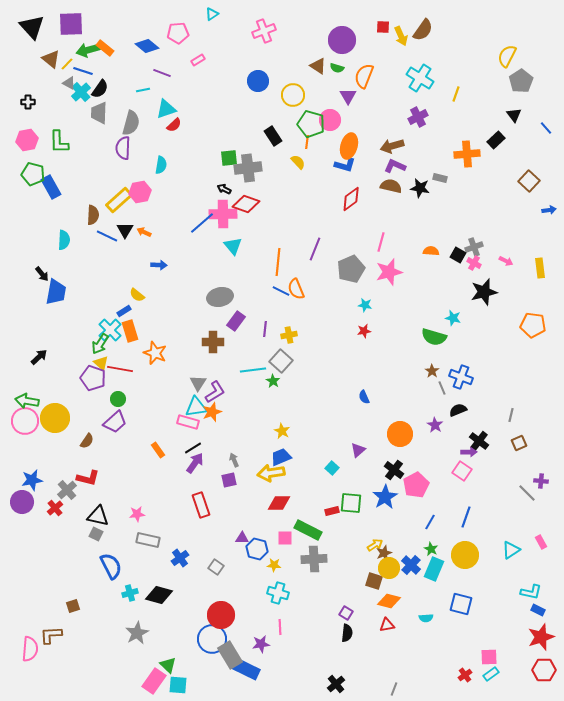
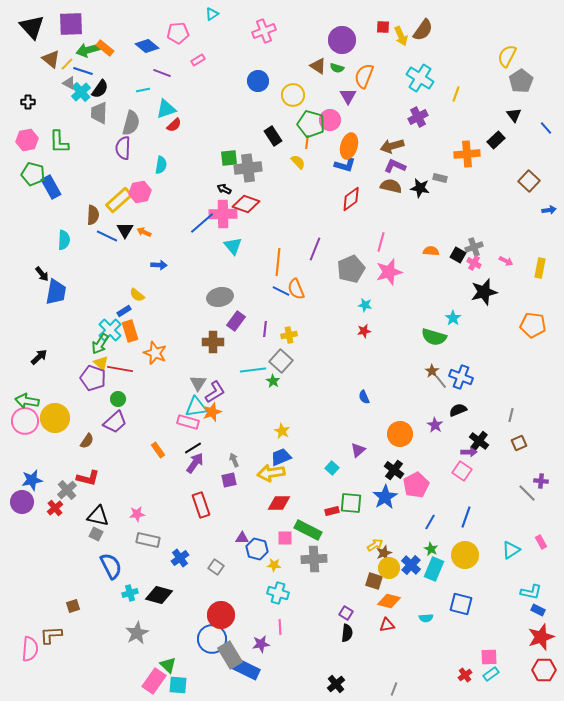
yellow rectangle at (540, 268): rotated 18 degrees clockwise
cyan star at (453, 318): rotated 21 degrees clockwise
gray line at (442, 388): moved 1 px left, 6 px up; rotated 16 degrees counterclockwise
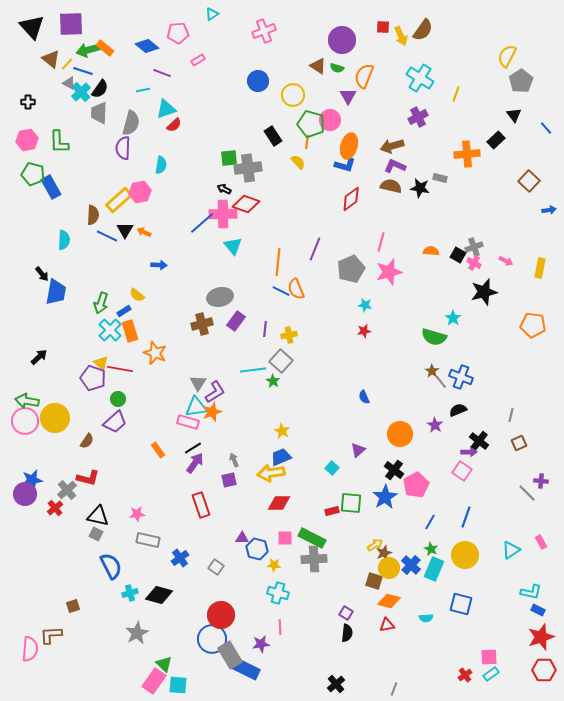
brown cross at (213, 342): moved 11 px left, 18 px up; rotated 15 degrees counterclockwise
green arrow at (100, 344): moved 1 px right, 41 px up; rotated 15 degrees counterclockwise
purple circle at (22, 502): moved 3 px right, 8 px up
green rectangle at (308, 530): moved 4 px right, 8 px down
green triangle at (168, 665): moved 4 px left, 1 px up
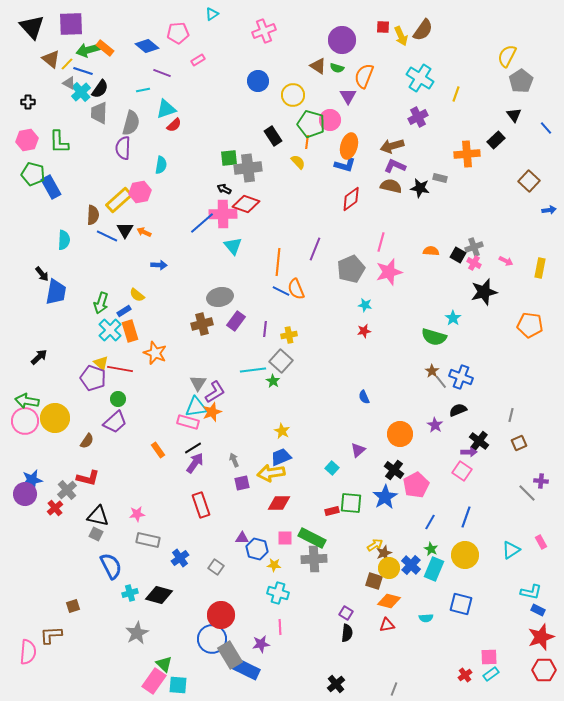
orange pentagon at (533, 325): moved 3 px left
purple square at (229, 480): moved 13 px right, 3 px down
pink semicircle at (30, 649): moved 2 px left, 3 px down
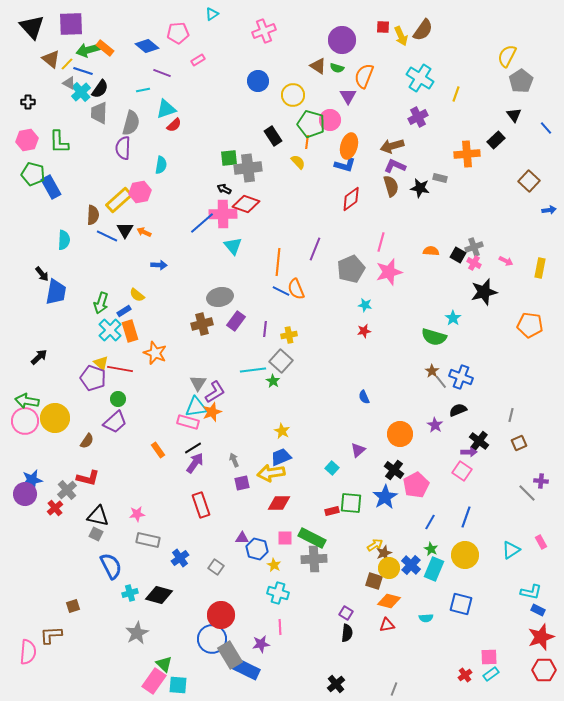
brown semicircle at (391, 186): rotated 60 degrees clockwise
yellow star at (274, 565): rotated 24 degrees clockwise
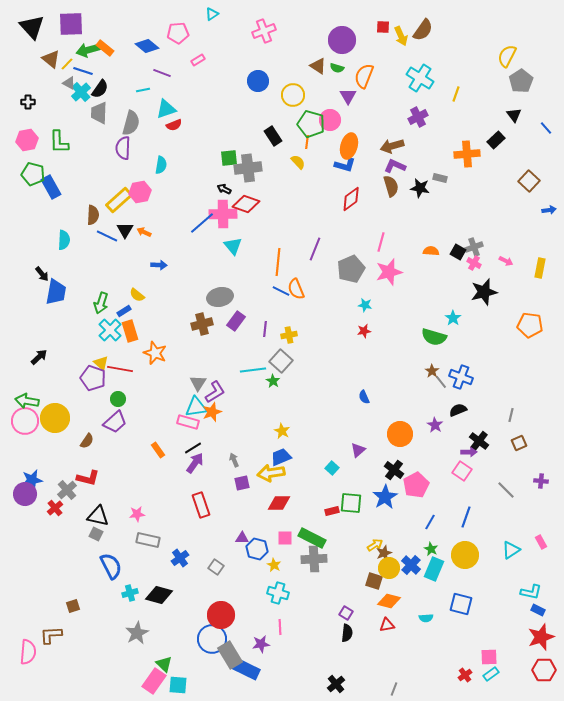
red semicircle at (174, 125): rotated 21 degrees clockwise
black square at (458, 255): moved 3 px up
gray line at (527, 493): moved 21 px left, 3 px up
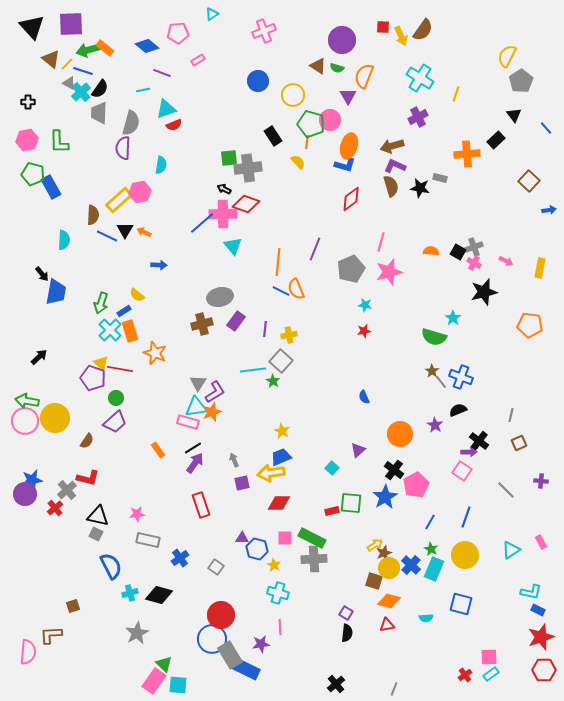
green circle at (118, 399): moved 2 px left, 1 px up
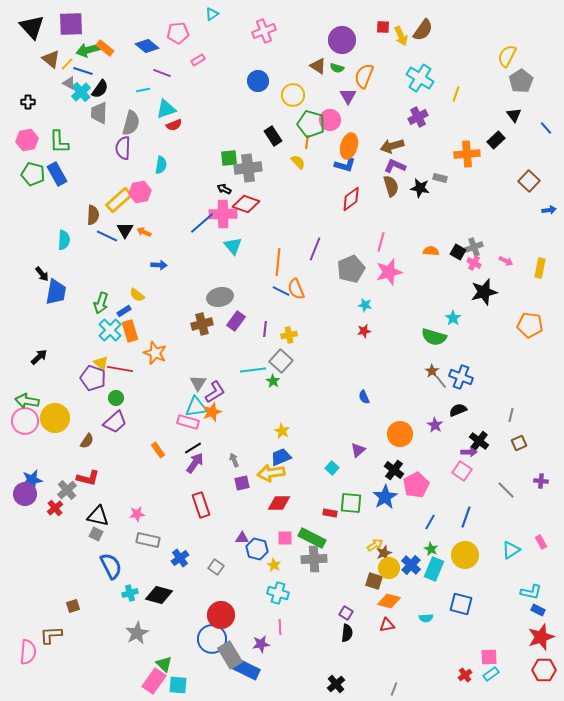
blue rectangle at (51, 187): moved 6 px right, 13 px up
red rectangle at (332, 511): moved 2 px left, 2 px down; rotated 24 degrees clockwise
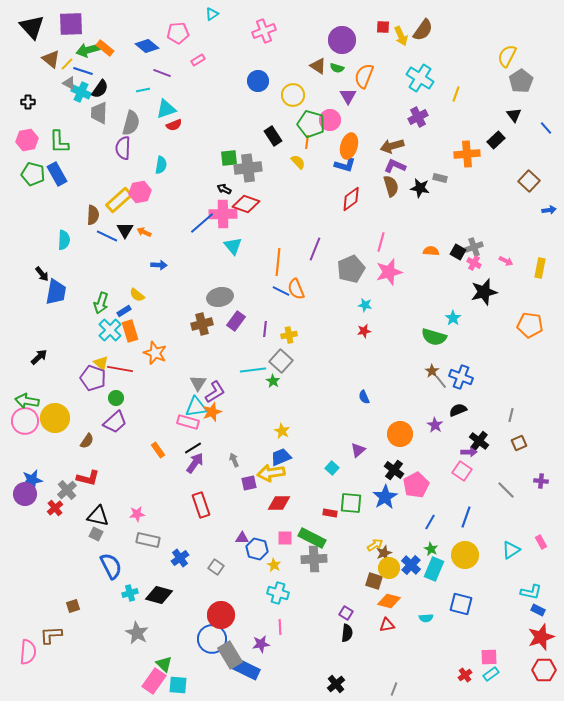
cyan cross at (81, 92): rotated 24 degrees counterclockwise
purple square at (242, 483): moved 7 px right
gray star at (137, 633): rotated 15 degrees counterclockwise
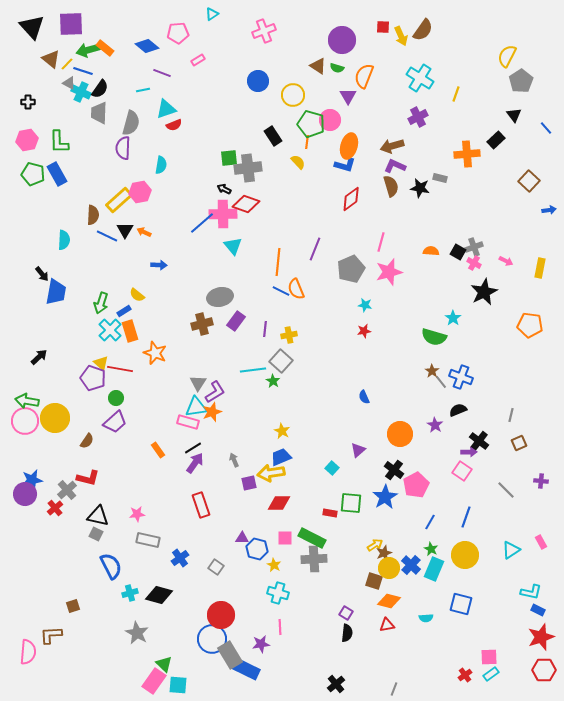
black star at (484, 292): rotated 12 degrees counterclockwise
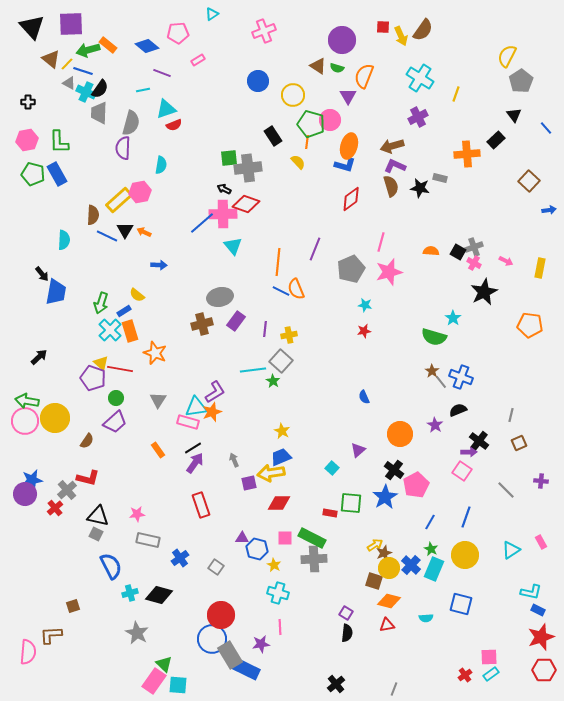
orange rectangle at (105, 48): moved 3 px right, 3 px up
cyan cross at (81, 92): moved 5 px right
gray triangle at (198, 383): moved 40 px left, 17 px down
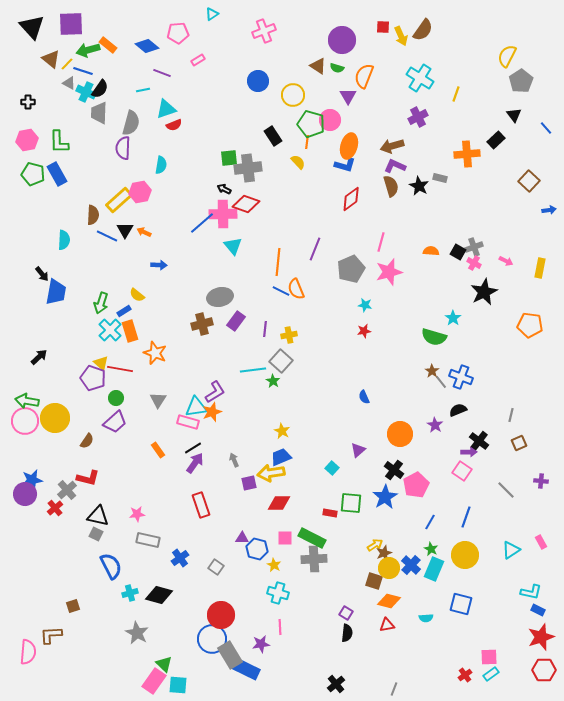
black star at (420, 188): moved 1 px left, 2 px up; rotated 18 degrees clockwise
